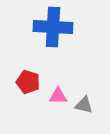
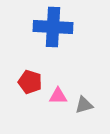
red pentagon: moved 2 px right
gray triangle: rotated 30 degrees counterclockwise
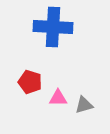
pink triangle: moved 2 px down
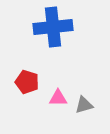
blue cross: rotated 9 degrees counterclockwise
red pentagon: moved 3 px left
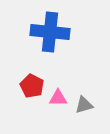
blue cross: moved 3 px left, 5 px down; rotated 12 degrees clockwise
red pentagon: moved 5 px right, 4 px down; rotated 10 degrees clockwise
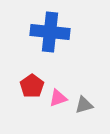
red pentagon: rotated 10 degrees clockwise
pink triangle: rotated 18 degrees counterclockwise
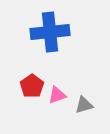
blue cross: rotated 12 degrees counterclockwise
pink triangle: moved 1 px left, 3 px up
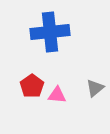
pink triangle: rotated 24 degrees clockwise
gray triangle: moved 11 px right, 17 px up; rotated 24 degrees counterclockwise
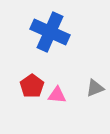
blue cross: rotated 30 degrees clockwise
gray triangle: rotated 18 degrees clockwise
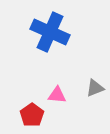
red pentagon: moved 29 px down
